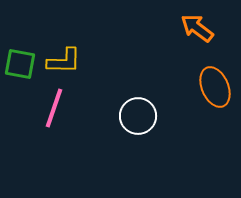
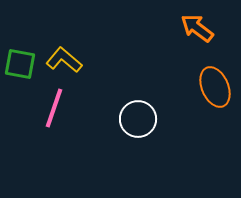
yellow L-shape: moved 1 px up; rotated 141 degrees counterclockwise
white circle: moved 3 px down
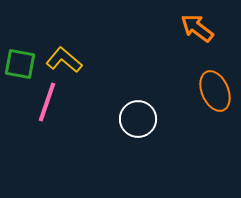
orange ellipse: moved 4 px down
pink line: moved 7 px left, 6 px up
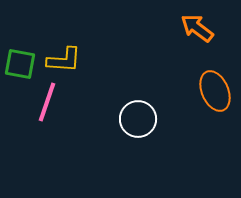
yellow L-shape: rotated 144 degrees clockwise
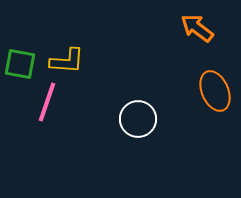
yellow L-shape: moved 3 px right, 1 px down
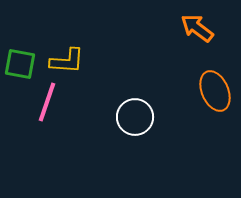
white circle: moved 3 px left, 2 px up
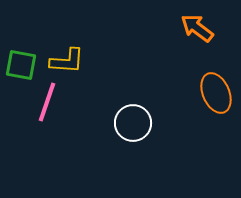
green square: moved 1 px right, 1 px down
orange ellipse: moved 1 px right, 2 px down
white circle: moved 2 px left, 6 px down
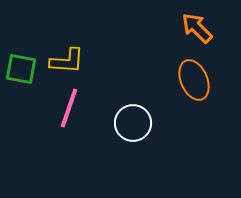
orange arrow: rotated 8 degrees clockwise
green square: moved 4 px down
orange ellipse: moved 22 px left, 13 px up
pink line: moved 22 px right, 6 px down
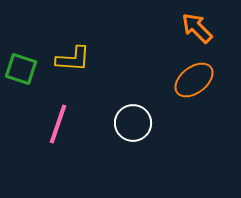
yellow L-shape: moved 6 px right, 2 px up
green square: rotated 8 degrees clockwise
orange ellipse: rotated 75 degrees clockwise
pink line: moved 11 px left, 16 px down
